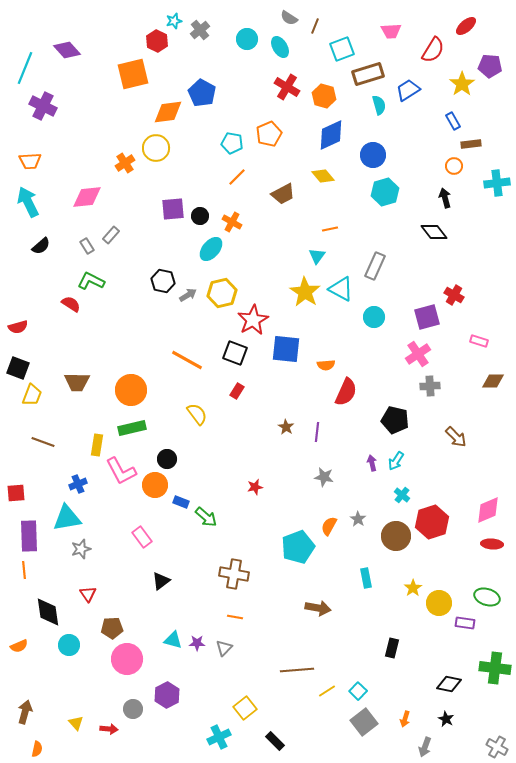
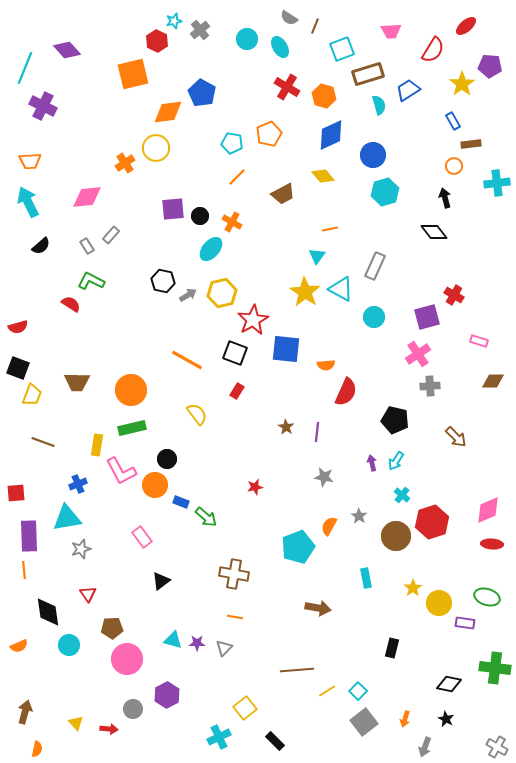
gray star at (358, 519): moved 1 px right, 3 px up
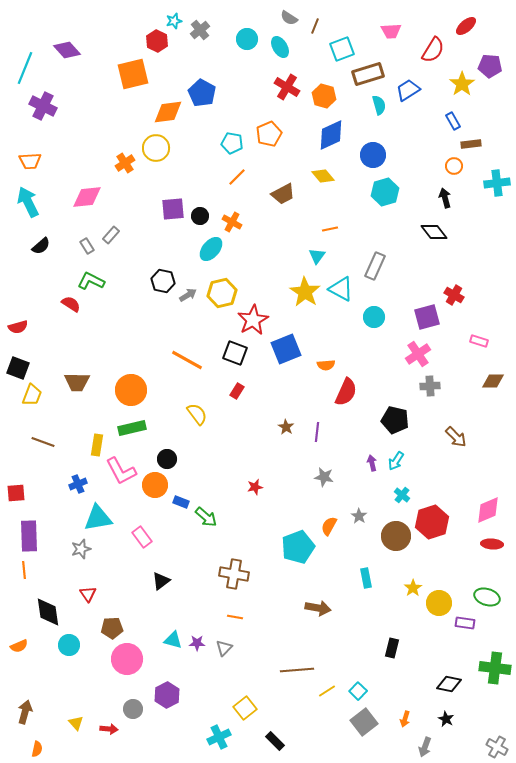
blue square at (286, 349): rotated 28 degrees counterclockwise
cyan triangle at (67, 518): moved 31 px right
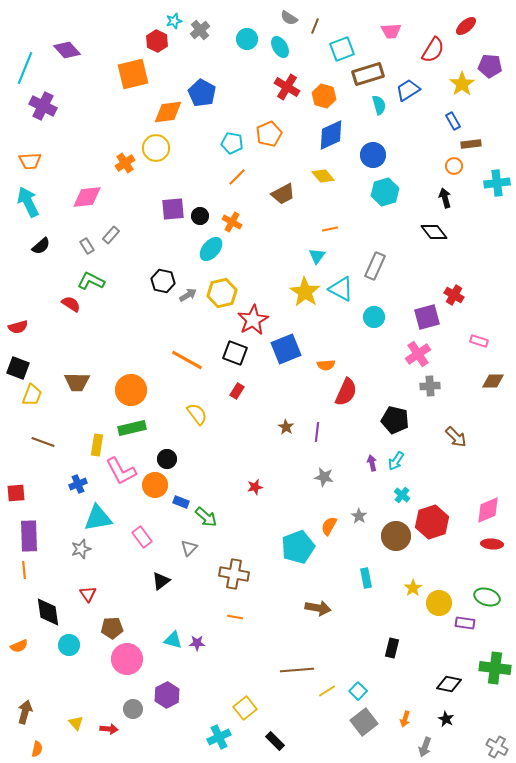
gray triangle at (224, 648): moved 35 px left, 100 px up
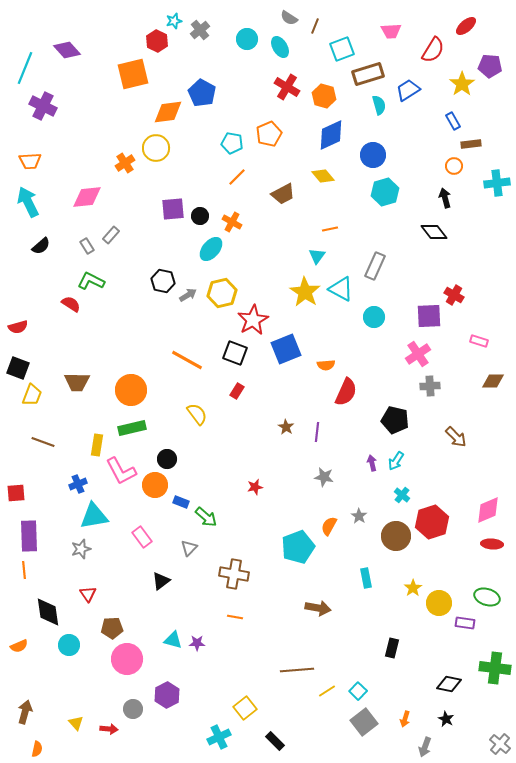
purple square at (427, 317): moved 2 px right, 1 px up; rotated 12 degrees clockwise
cyan triangle at (98, 518): moved 4 px left, 2 px up
gray cross at (497, 747): moved 3 px right, 3 px up; rotated 10 degrees clockwise
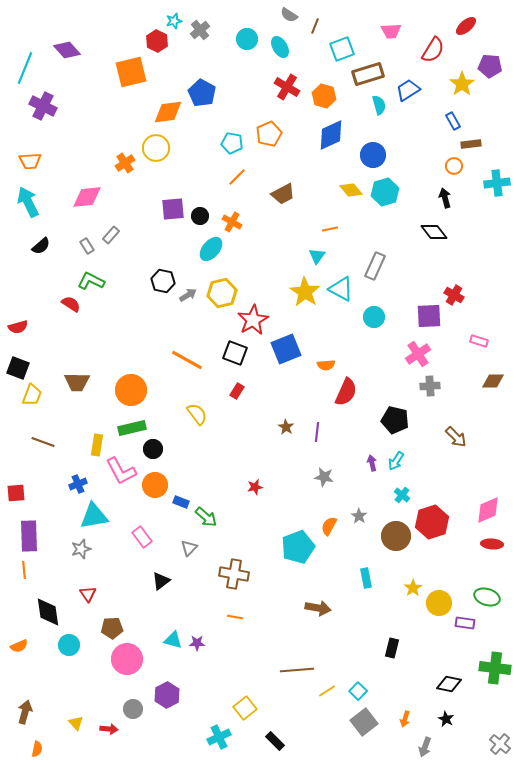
gray semicircle at (289, 18): moved 3 px up
orange square at (133, 74): moved 2 px left, 2 px up
yellow diamond at (323, 176): moved 28 px right, 14 px down
black circle at (167, 459): moved 14 px left, 10 px up
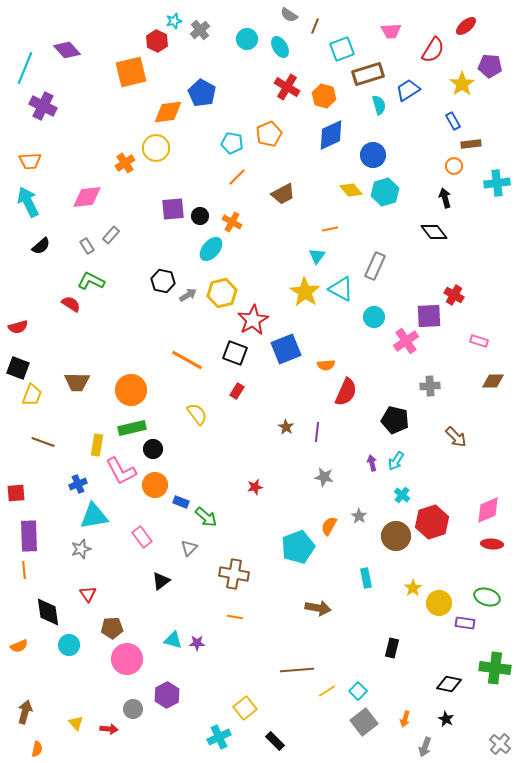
pink cross at (418, 354): moved 12 px left, 13 px up
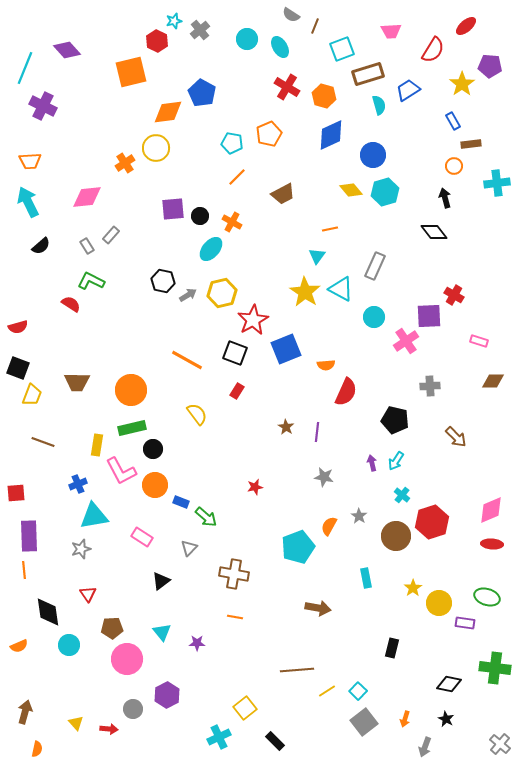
gray semicircle at (289, 15): moved 2 px right
pink diamond at (488, 510): moved 3 px right
pink rectangle at (142, 537): rotated 20 degrees counterclockwise
cyan triangle at (173, 640): moved 11 px left, 8 px up; rotated 36 degrees clockwise
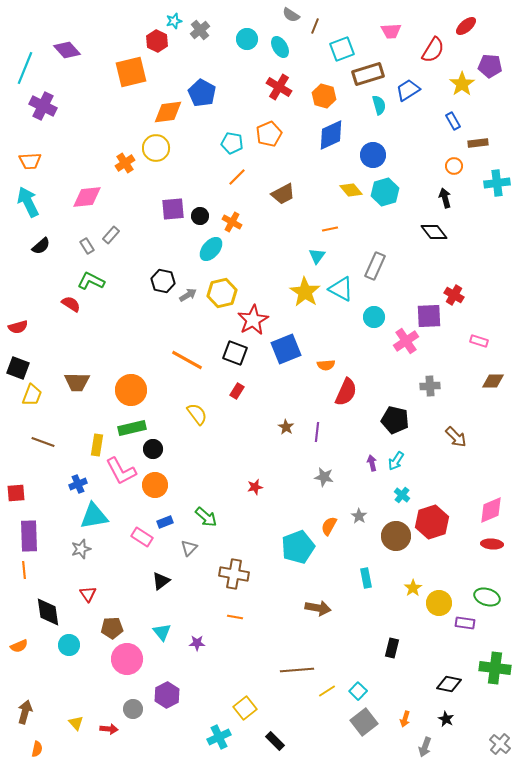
red cross at (287, 87): moved 8 px left
brown rectangle at (471, 144): moved 7 px right, 1 px up
blue rectangle at (181, 502): moved 16 px left, 20 px down; rotated 42 degrees counterclockwise
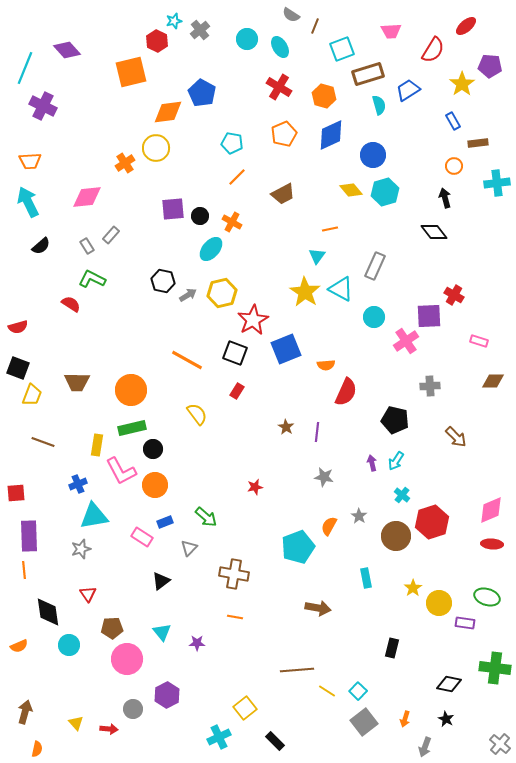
orange pentagon at (269, 134): moved 15 px right
green L-shape at (91, 281): moved 1 px right, 2 px up
yellow line at (327, 691): rotated 66 degrees clockwise
